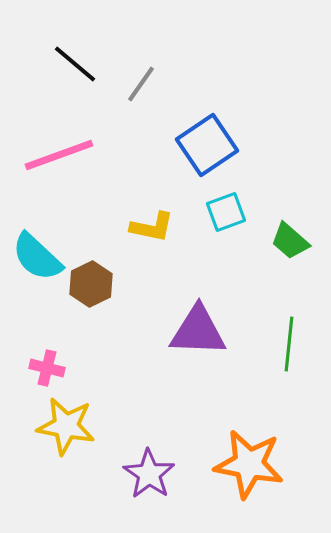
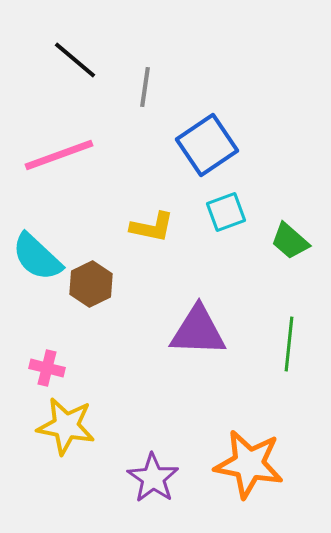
black line: moved 4 px up
gray line: moved 4 px right, 3 px down; rotated 27 degrees counterclockwise
purple star: moved 4 px right, 4 px down
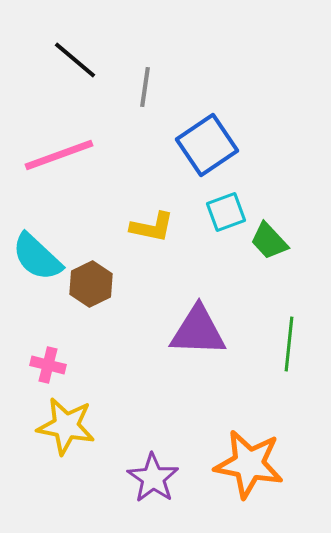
green trapezoid: moved 21 px left; rotated 6 degrees clockwise
pink cross: moved 1 px right, 3 px up
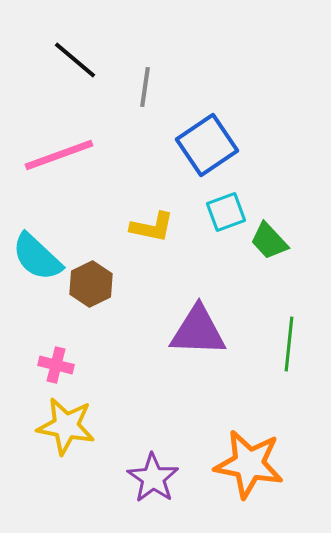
pink cross: moved 8 px right
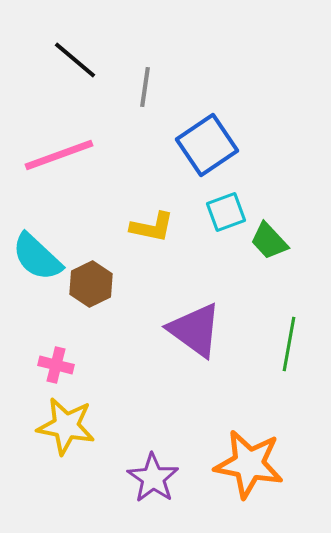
purple triangle: moved 3 px left, 1 px up; rotated 34 degrees clockwise
green line: rotated 4 degrees clockwise
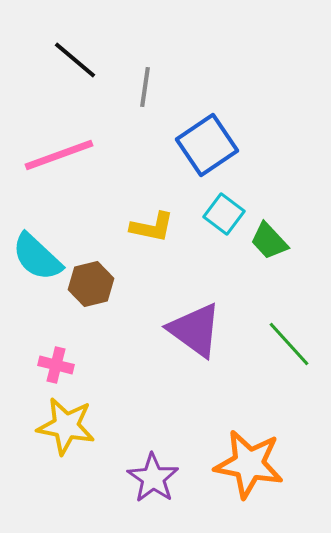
cyan square: moved 2 px left, 2 px down; rotated 33 degrees counterclockwise
brown hexagon: rotated 12 degrees clockwise
green line: rotated 52 degrees counterclockwise
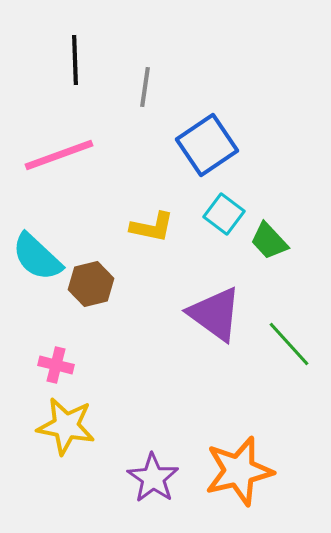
black line: rotated 48 degrees clockwise
purple triangle: moved 20 px right, 16 px up
orange star: moved 10 px left, 7 px down; rotated 24 degrees counterclockwise
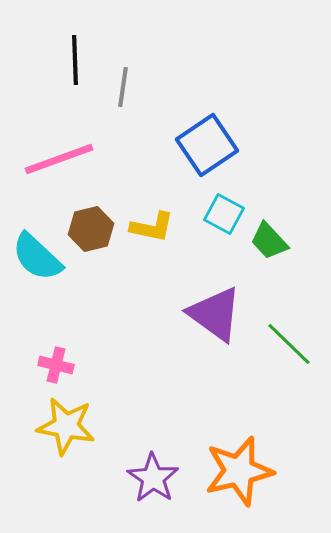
gray line: moved 22 px left
pink line: moved 4 px down
cyan square: rotated 9 degrees counterclockwise
brown hexagon: moved 55 px up
green line: rotated 4 degrees counterclockwise
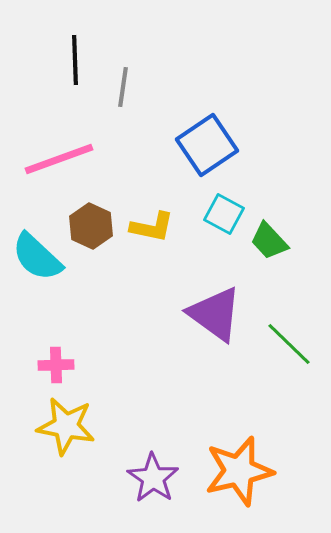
brown hexagon: moved 3 px up; rotated 21 degrees counterclockwise
pink cross: rotated 16 degrees counterclockwise
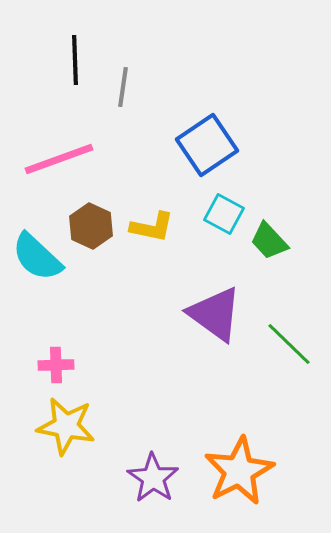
orange star: rotated 14 degrees counterclockwise
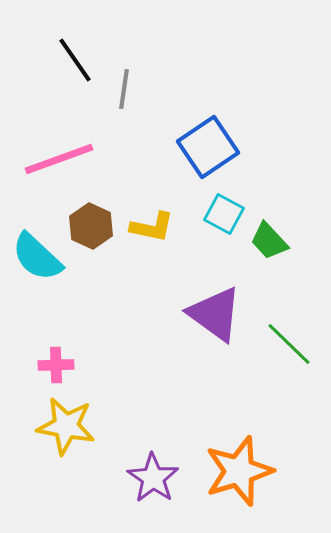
black line: rotated 33 degrees counterclockwise
gray line: moved 1 px right, 2 px down
blue square: moved 1 px right, 2 px down
orange star: rotated 10 degrees clockwise
